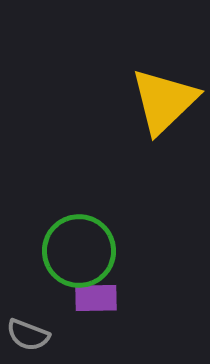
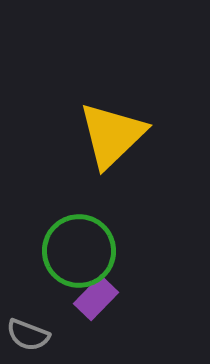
yellow triangle: moved 52 px left, 34 px down
purple rectangle: rotated 45 degrees counterclockwise
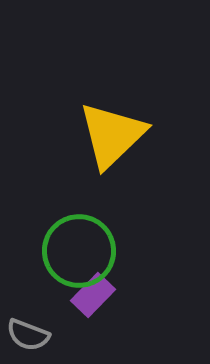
purple rectangle: moved 3 px left, 3 px up
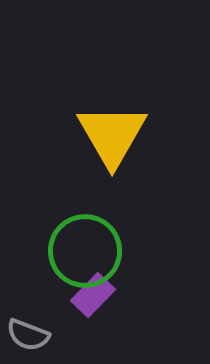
yellow triangle: rotated 16 degrees counterclockwise
green circle: moved 6 px right
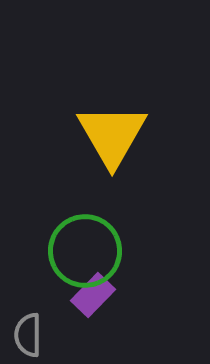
gray semicircle: rotated 69 degrees clockwise
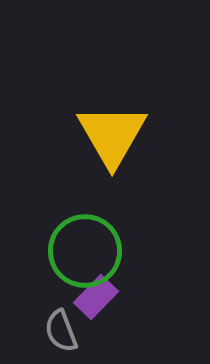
purple rectangle: moved 3 px right, 2 px down
gray semicircle: moved 33 px right, 4 px up; rotated 21 degrees counterclockwise
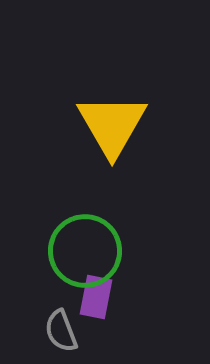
yellow triangle: moved 10 px up
purple rectangle: rotated 33 degrees counterclockwise
